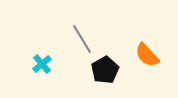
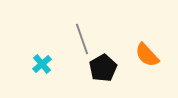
gray line: rotated 12 degrees clockwise
black pentagon: moved 2 px left, 2 px up
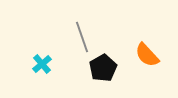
gray line: moved 2 px up
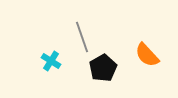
cyan cross: moved 9 px right, 3 px up; rotated 18 degrees counterclockwise
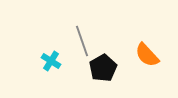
gray line: moved 4 px down
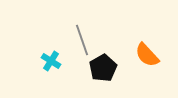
gray line: moved 1 px up
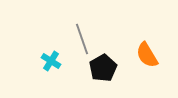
gray line: moved 1 px up
orange semicircle: rotated 12 degrees clockwise
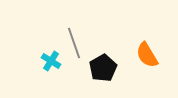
gray line: moved 8 px left, 4 px down
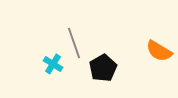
orange semicircle: moved 12 px right, 4 px up; rotated 28 degrees counterclockwise
cyan cross: moved 2 px right, 3 px down
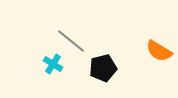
gray line: moved 3 px left, 2 px up; rotated 32 degrees counterclockwise
black pentagon: rotated 16 degrees clockwise
